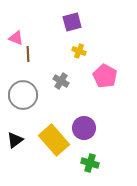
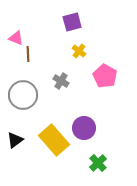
yellow cross: rotated 16 degrees clockwise
green cross: moved 8 px right; rotated 30 degrees clockwise
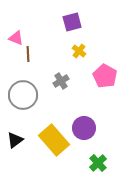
gray cross: rotated 28 degrees clockwise
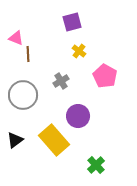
purple circle: moved 6 px left, 12 px up
green cross: moved 2 px left, 2 px down
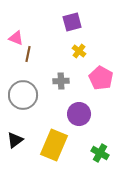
brown line: rotated 14 degrees clockwise
pink pentagon: moved 4 px left, 2 px down
gray cross: rotated 28 degrees clockwise
purple circle: moved 1 px right, 2 px up
yellow rectangle: moved 5 px down; rotated 64 degrees clockwise
green cross: moved 4 px right, 12 px up; rotated 18 degrees counterclockwise
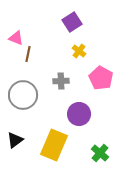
purple square: rotated 18 degrees counterclockwise
green cross: rotated 12 degrees clockwise
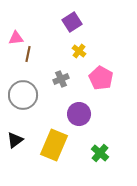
pink triangle: rotated 28 degrees counterclockwise
gray cross: moved 2 px up; rotated 21 degrees counterclockwise
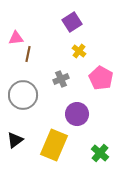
purple circle: moved 2 px left
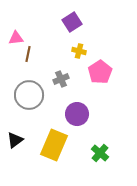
yellow cross: rotated 24 degrees counterclockwise
pink pentagon: moved 1 px left, 6 px up; rotated 10 degrees clockwise
gray circle: moved 6 px right
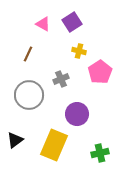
pink triangle: moved 27 px right, 14 px up; rotated 35 degrees clockwise
brown line: rotated 14 degrees clockwise
green cross: rotated 36 degrees clockwise
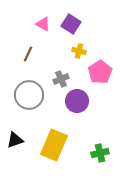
purple square: moved 1 px left, 2 px down; rotated 24 degrees counterclockwise
purple circle: moved 13 px up
black triangle: rotated 18 degrees clockwise
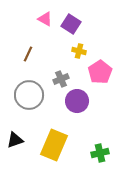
pink triangle: moved 2 px right, 5 px up
